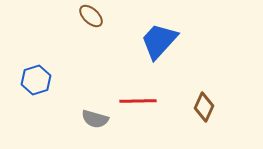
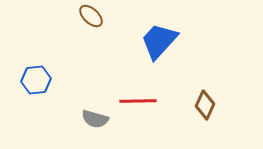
blue hexagon: rotated 12 degrees clockwise
brown diamond: moved 1 px right, 2 px up
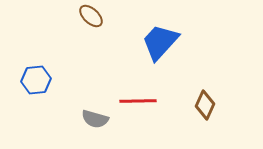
blue trapezoid: moved 1 px right, 1 px down
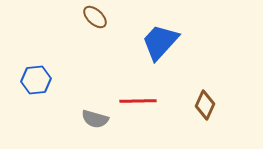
brown ellipse: moved 4 px right, 1 px down
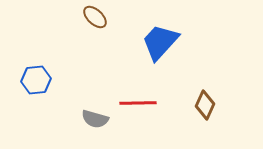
red line: moved 2 px down
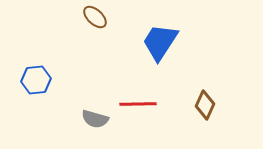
blue trapezoid: rotated 9 degrees counterclockwise
red line: moved 1 px down
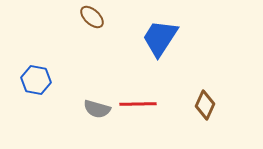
brown ellipse: moved 3 px left
blue trapezoid: moved 4 px up
blue hexagon: rotated 16 degrees clockwise
gray semicircle: moved 2 px right, 10 px up
